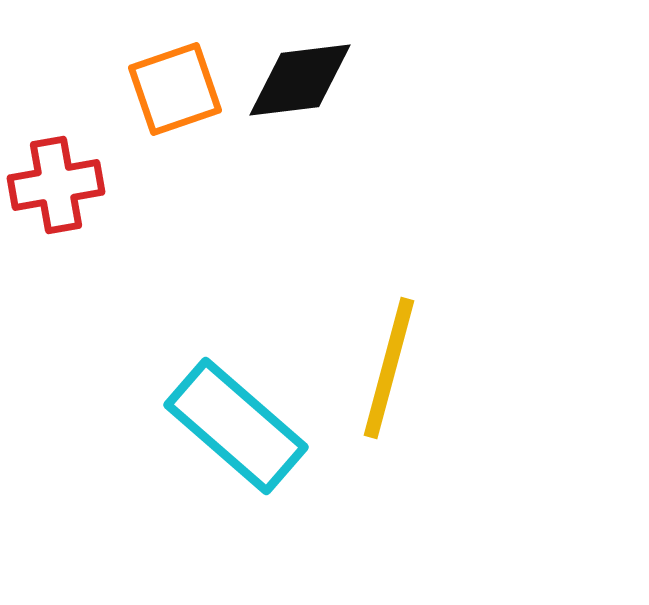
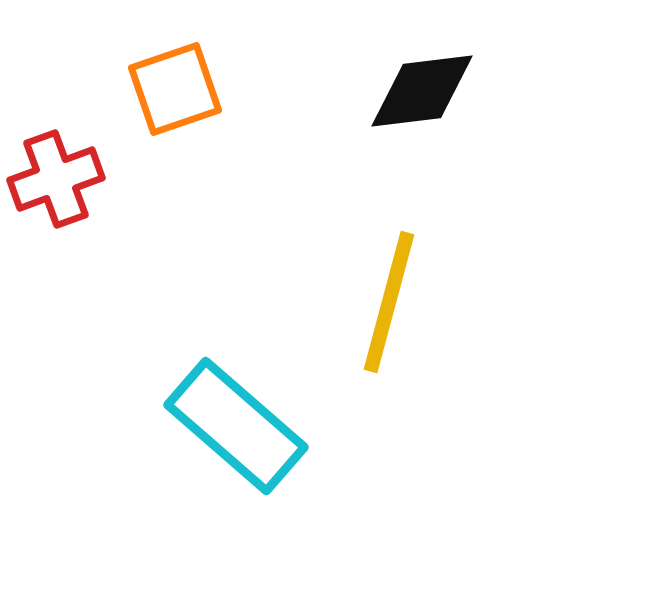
black diamond: moved 122 px right, 11 px down
red cross: moved 6 px up; rotated 10 degrees counterclockwise
yellow line: moved 66 px up
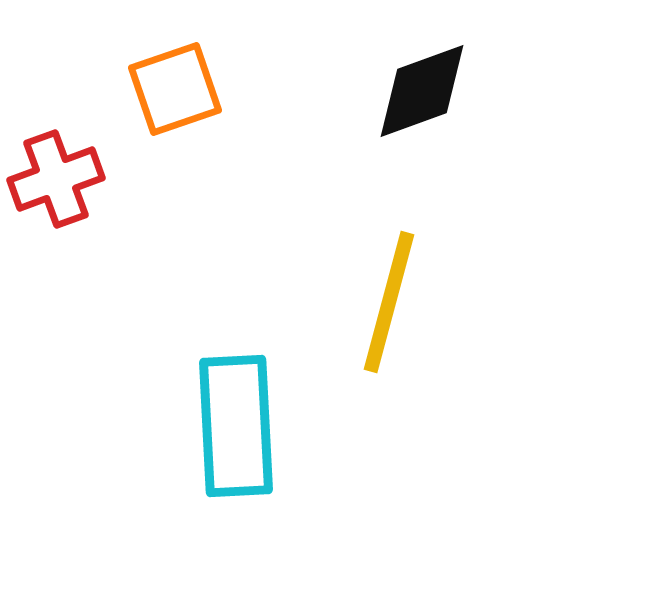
black diamond: rotated 13 degrees counterclockwise
cyan rectangle: rotated 46 degrees clockwise
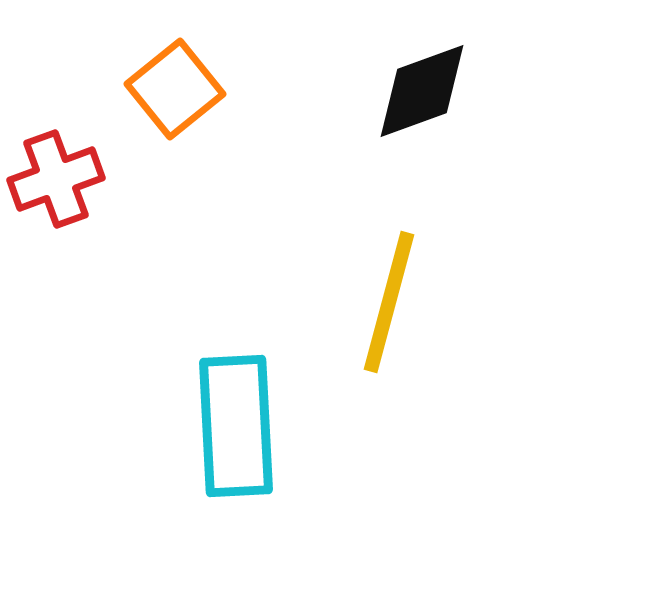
orange square: rotated 20 degrees counterclockwise
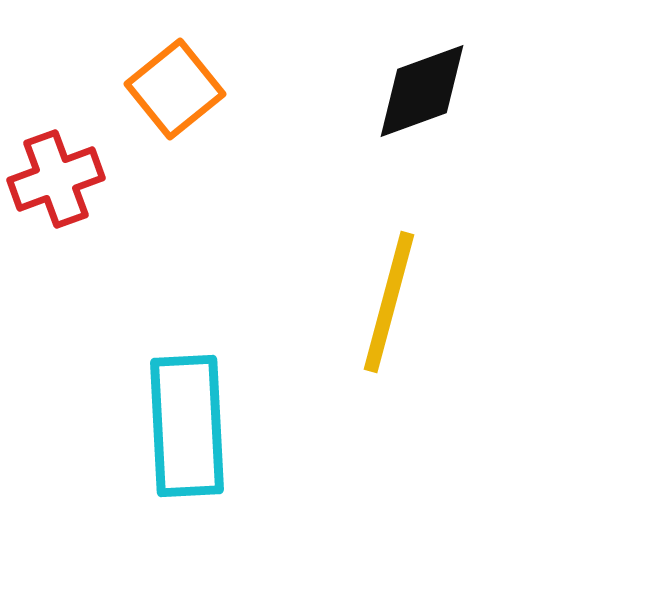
cyan rectangle: moved 49 px left
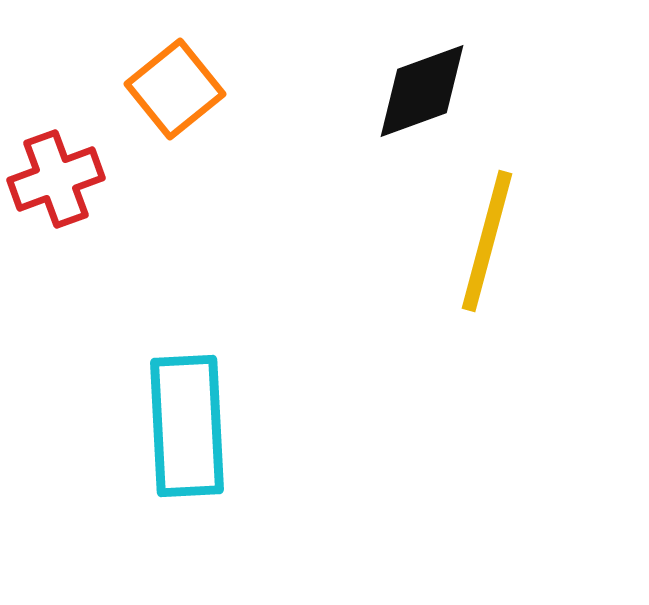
yellow line: moved 98 px right, 61 px up
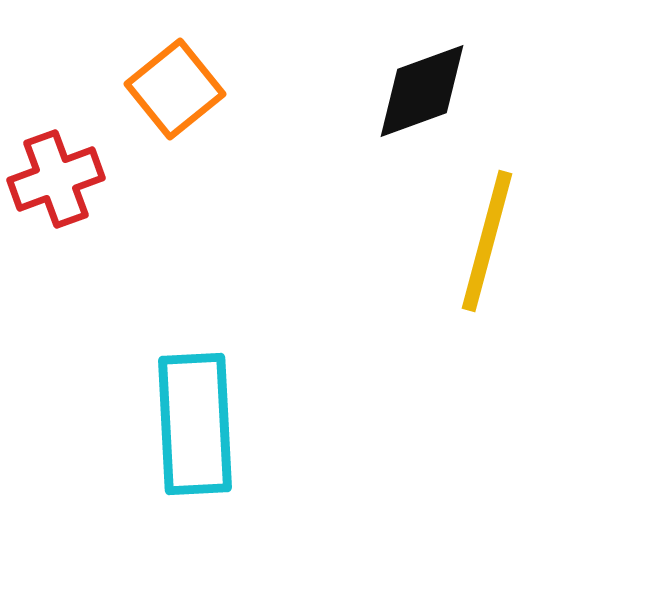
cyan rectangle: moved 8 px right, 2 px up
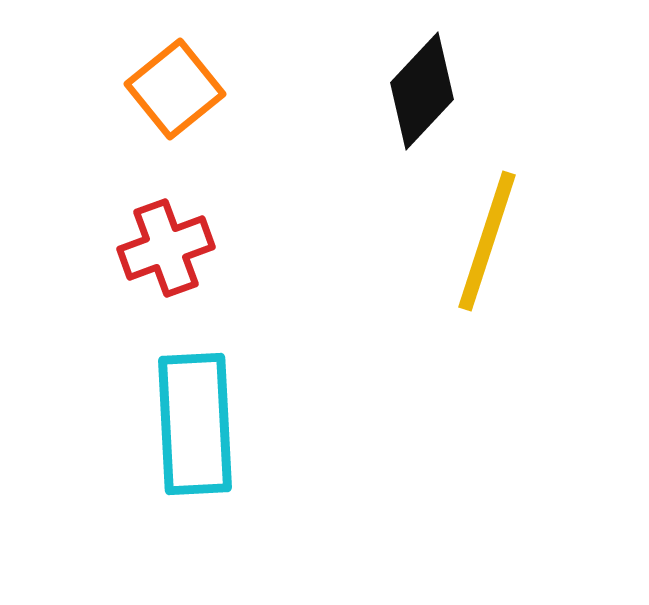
black diamond: rotated 27 degrees counterclockwise
red cross: moved 110 px right, 69 px down
yellow line: rotated 3 degrees clockwise
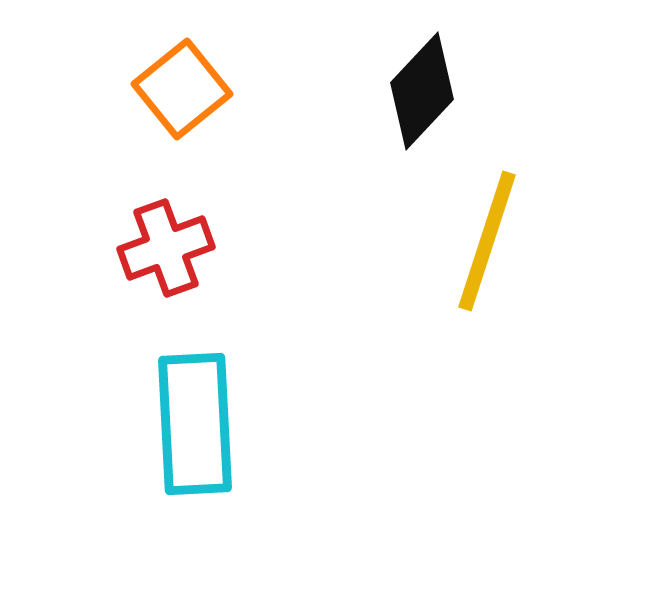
orange square: moved 7 px right
